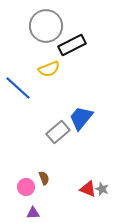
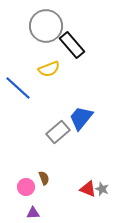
black rectangle: rotated 76 degrees clockwise
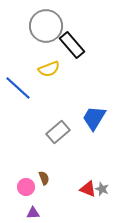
blue trapezoid: moved 13 px right; rotated 8 degrees counterclockwise
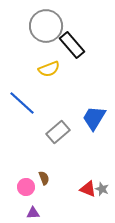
blue line: moved 4 px right, 15 px down
